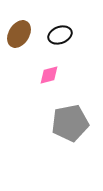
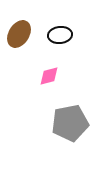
black ellipse: rotated 15 degrees clockwise
pink diamond: moved 1 px down
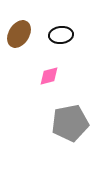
black ellipse: moved 1 px right
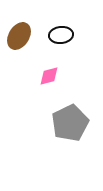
brown ellipse: moved 2 px down
gray pentagon: rotated 15 degrees counterclockwise
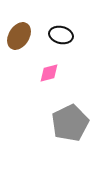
black ellipse: rotated 20 degrees clockwise
pink diamond: moved 3 px up
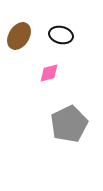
gray pentagon: moved 1 px left, 1 px down
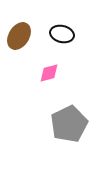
black ellipse: moved 1 px right, 1 px up
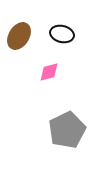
pink diamond: moved 1 px up
gray pentagon: moved 2 px left, 6 px down
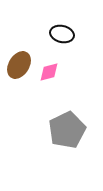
brown ellipse: moved 29 px down
